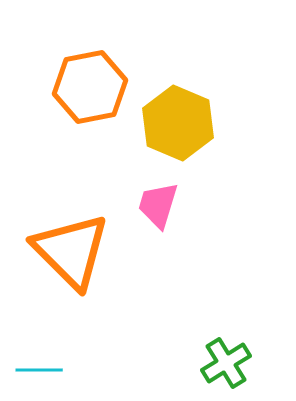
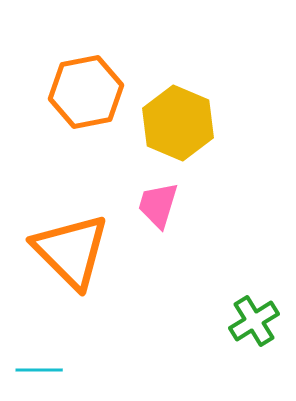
orange hexagon: moved 4 px left, 5 px down
green cross: moved 28 px right, 42 px up
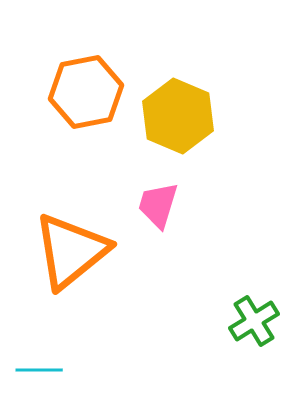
yellow hexagon: moved 7 px up
orange triangle: rotated 36 degrees clockwise
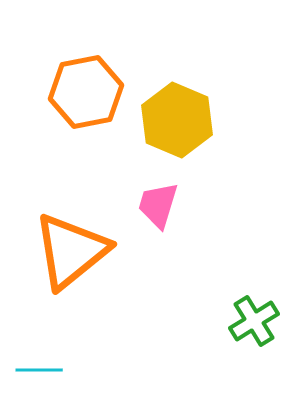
yellow hexagon: moved 1 px left, 4 px down
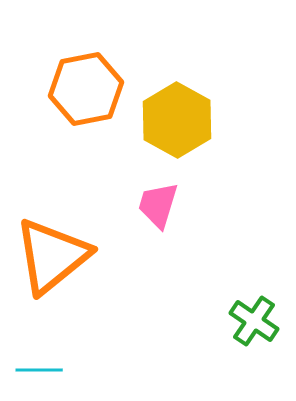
orange hexagon: moved 3 px up
yellow hexagon: rotated 6 degrees clockwise
orange triangle: moved 19 px left, 5 px down
green cross: rotated 24 degrees counterclockwise
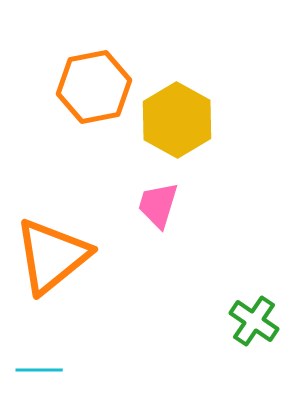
orange hexagon: moved 8 px right, 2 px up
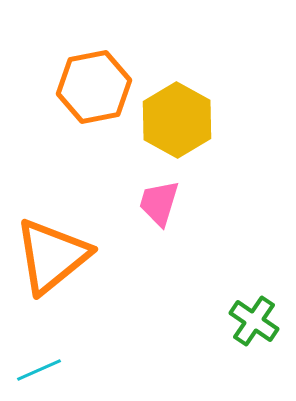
pink trapezoid: moved 1 px right, 2 px up
cyan line: rotated 24 degrees counterclockwise
